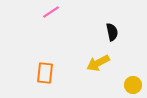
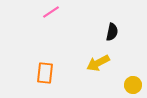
black semicircle: rotated 24 degrees clockwise
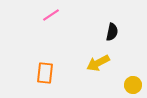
pink line: moved 3 px down
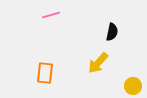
pink line: rotated 18 degrees clockwise
yellow arrow: rotated 20 degrees counterclockwise
yellow circle: moved 1 px down
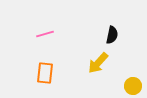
pink line: moved 6 px left, 19 px down
black semicircle: moved 3 px down
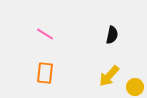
pink line: rotated 48 degrees clockwise
yellow arrow: moved 11 px right, 13 px down
yellow circle: moved 2 px right, 1 px down
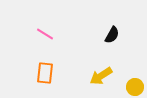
black semicircle: rotated 18 degrees clockwise
yellow arrow: moved 8 px left; rotated 15 degrees clockwise
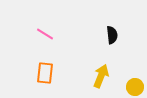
black semicircle: rotated 36 degrees counterclockwise
yellow arrow: rotated 145 degrees clockwise
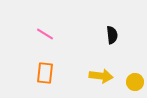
yellow arrow: rotated 75 degrees clockwise
yellow circle: moved 5 px up
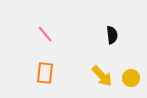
pink line: rotated 18 degrees clockwise
yellow arrow: moved 1 px right; rotated 40 degrees clockwise
yellow circle: moved 4 px left, 4 px up
